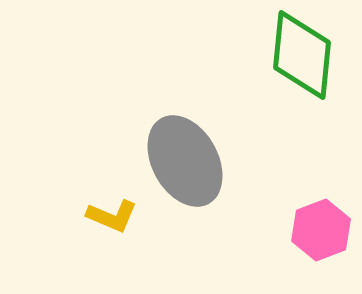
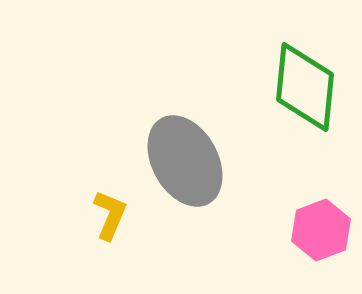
green diamond: moved 3 px right, 32 px down
yellow L-shape: moved 2 px left, 1 px up; rotated 90 degrees counterclockwise
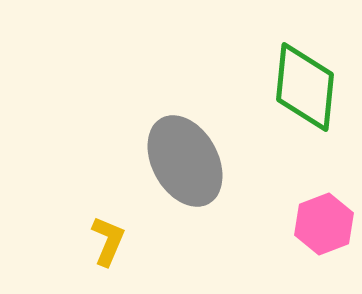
yellow L-shape: moved 2 px left, 26 px down
pink hexagon: moved 3 px right, 6 px up
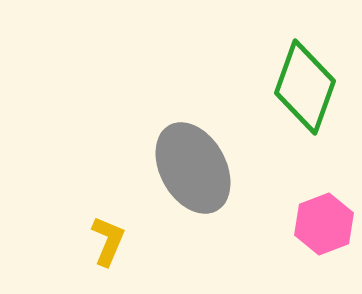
green diamond: rotated 14 degrees clockwise
gray ellipse: moved 8 px right, 7 px down
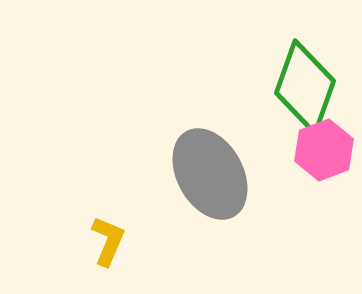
gray ellipse: moved 17 px right, 6 px down
pink hexagon: moved 74 px up
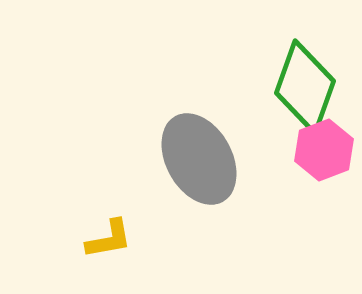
gray ellipse: moved 11 px left, 15 px up
yellow L-shape: moved 1 px right, 2 px up; rotated 57 degrees clockwise
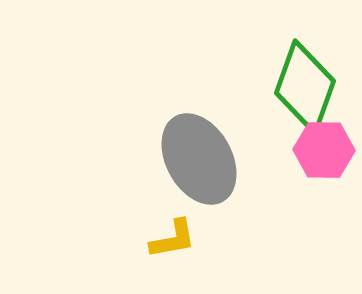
pink hexagon: rotated 22 degrees clockwise
yellow L-shape: moved 64 px right
